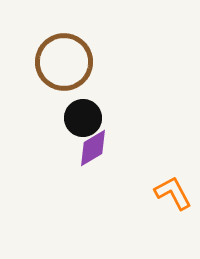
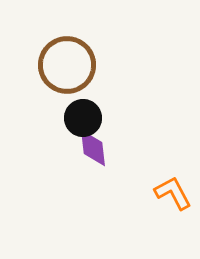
brown circle: moved 3 px right, 3 px down
purple diamond: rotated 66 degrees counterclockwise
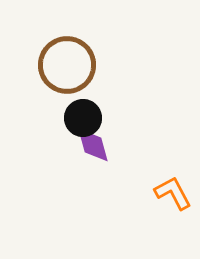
purple diamond: moved 3 px up; rotated 9 degrees counterclockwise
